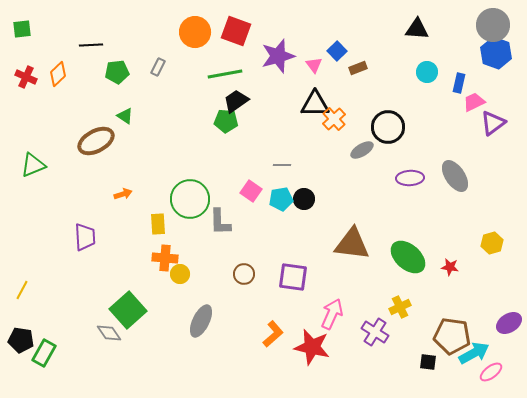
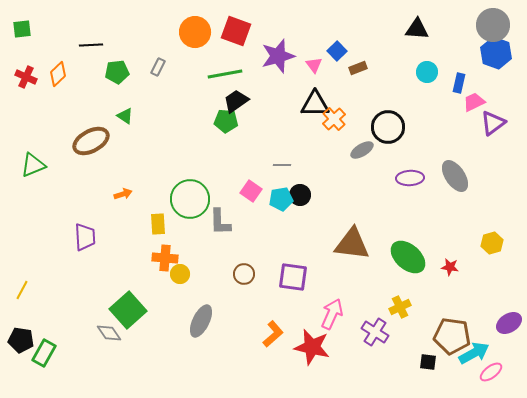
brown ellipse at (96, 141): moved 5 px left
black circle at (304, 199): moved 4 px left, 4 px up
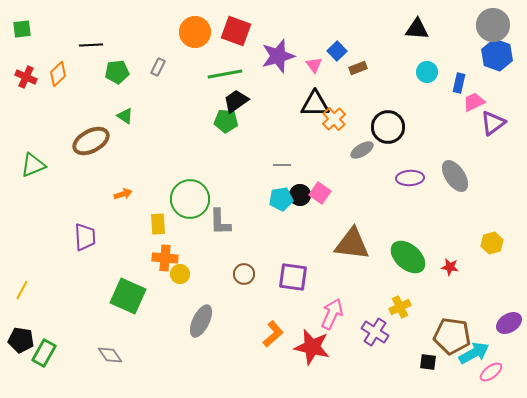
blue hexagon at (496, 53): moved 1 px right, 2 px down
pink square at (251, 191): moved 69 px right, 2 px down
green square at (128, 310): moved 14 px up; rotated 24 degrees counterclockwise
gray diamond at (109, 333): moved 1 px right, 22 px down
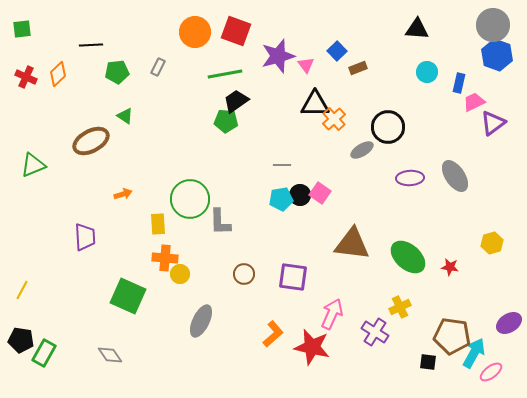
pink triangle at (314, 65): moved 8 px left
cyan arrow at (474, 353): rotated 32 degrees counterclockwise
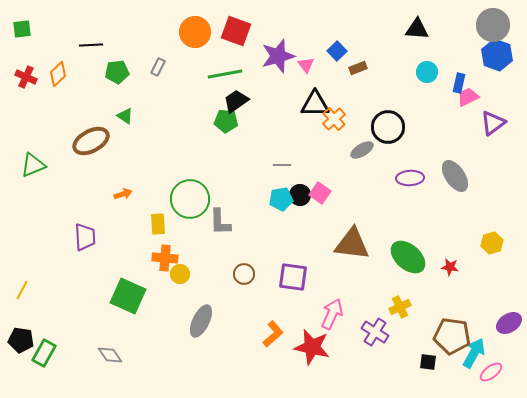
pink trapezoid at (474, 102): moved 6 px left, 5 px up
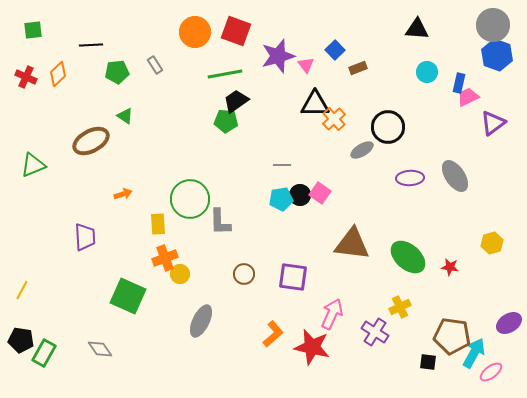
green square at (22, 29): moved 11 px right, 1 px down
blue square at (337, 51): moved 2 px left, 1 px up
gray rectangle at (158, 67): moved 3 px left, 2 px up; rotated 60 degrees counterclockwise
orange cross at (165, 258): rotated 25 degrees counterclockwise
gray diamond at (110, 355): moved 10 px left, 6 px up
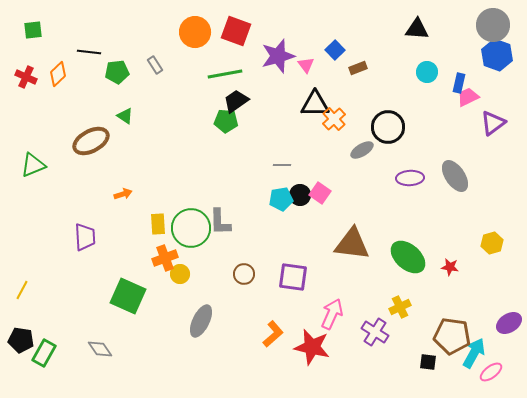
black line at (91, 45): moved 2 px left, 7 px down; rotated 10 degrees clockwise
green circle at (190, 199): moved 1 px right, 29 px down
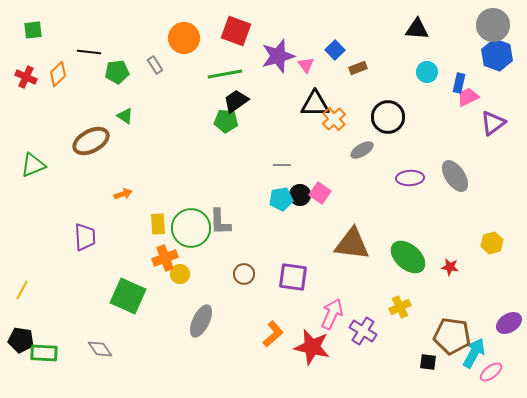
orange circle at (195, 32): moved 11 px left, 6 px down
black circle at (388, 127): moved 10 px up
purple cross at (375, 332): moved 12 px left, 1 px up
green rectangle at (44, 353): rotated 64 degrees clockwise
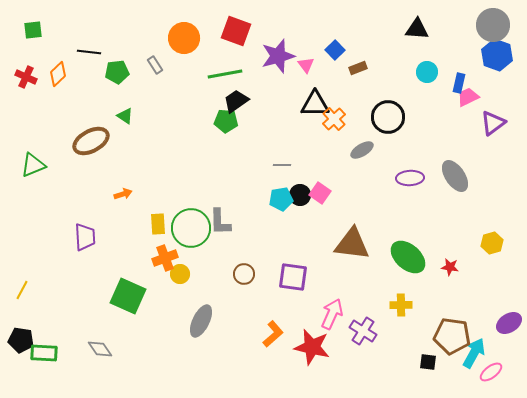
yellow cross at (400, 307): moved 1 px right, 2 px up; rotated 25 degrees clockwise
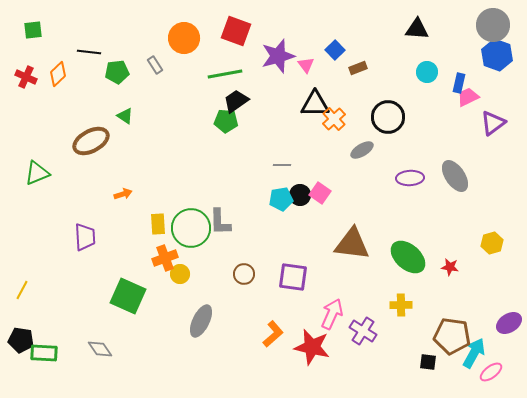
green triangle at (33, 165): moved 4 px right, 8 px down
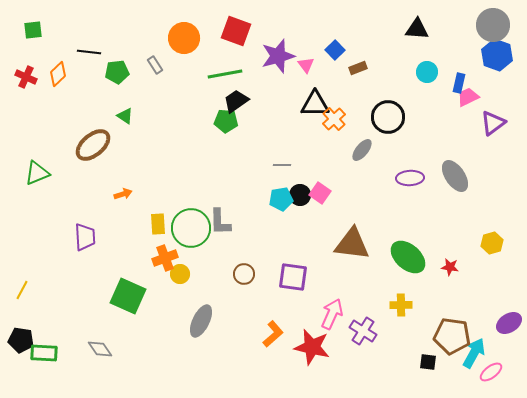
brown ellipse at (91, 141): moved 2 px right, 4 px down; rotated 12 degrees counterclockwise
gray ellipse at (362, 150): rotated 20 degrees counterclockwise
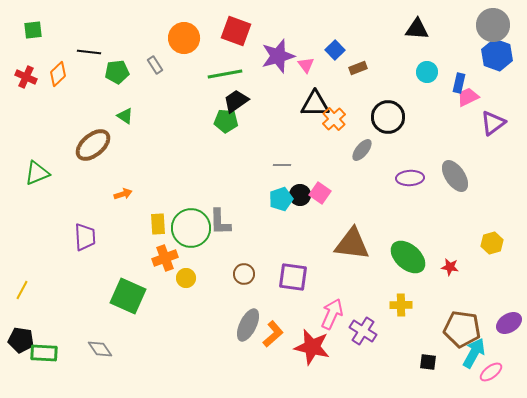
cyan pentagon at (281, 199): rotated 10 degrees counterclockwise
yellow circle at (180, 274): moved 6 px right, 4 px down
gray ellipse at (201, 321): moved 47 px right, 4 px down
brown pentagon at (452, 336): moved 10 px right, 7 px up
